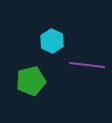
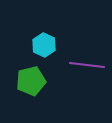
cyan hexagon: moved 8 px left, 4 px down
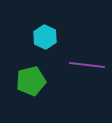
cyan hexagon: moved 1 px right, 8 px up
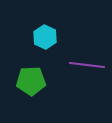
green pentagon: rotated 12 degrees clockwise
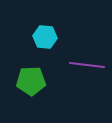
cyan hexagon: rotated 20 degrees counterclockwise
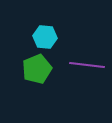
green pentagon: moved 6 px right, 12 px up; rotated 20 degrees counterclockwise
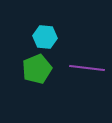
purple line: moved 3 px down
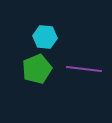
purple line: moved 3 px left, 1 px down
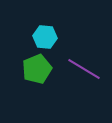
purple line: rotated 24 degrees clockwise
